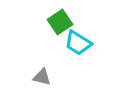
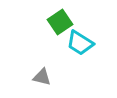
cyan trapezoid: moved 2 px right
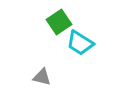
green square: moved 1 px left
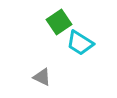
gray triangle: rotated 12 degrees clockwise
